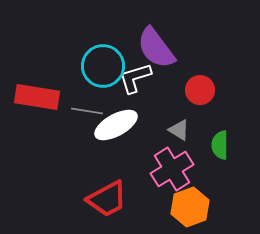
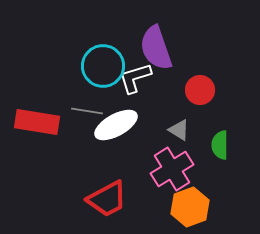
purple semicircle: rotated 18 degrees clockwise
red rectangle: moved 25 px down
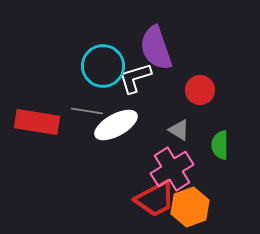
red trapezoid: moved 48 px right
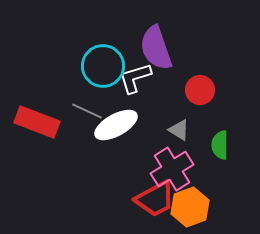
gray line: rotated 16 degrees clockwise
red rectangle: rotated 12 degrees clockwise
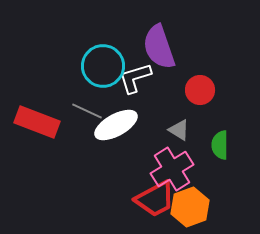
purple semicircle: moved 3 px right, 1 px up
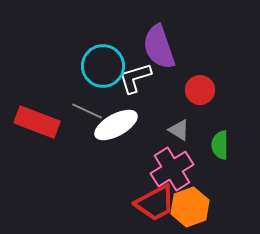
red trapezoid: moved 4 px down
